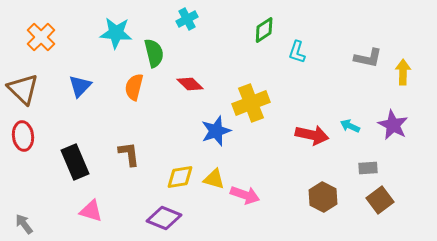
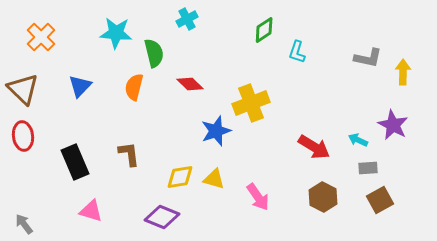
cyan arrow: moved 8 px right, 14 px down
red arrow: moved 2 px right, 12 px down; rotated 20 degrees clockwise
pink arrow: moved 13 px right, 2 px down; rotated 36 degrees clockwise
brown square: rotated 8 degrees clockwise
purple diamond: moved 2 px left, 1 px up
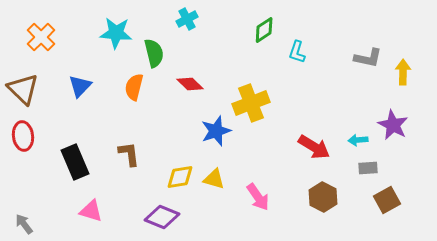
cyan arrow: rotated 30 degrees counterclockwise
brown square: moved 7 px right
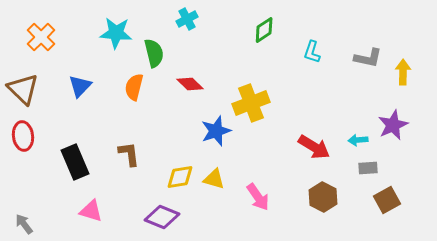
cyan L-shape: moved 15 px right
purple star: rotated 20 degrees clockwise
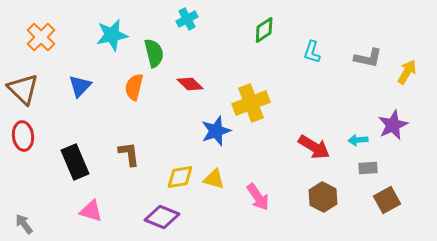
cyan star: moved 4 px left, 2 px down; rotated 16 degrees counterclockwise
yellow arrow: moved 4 px right; rotated 30 degrees clockwise
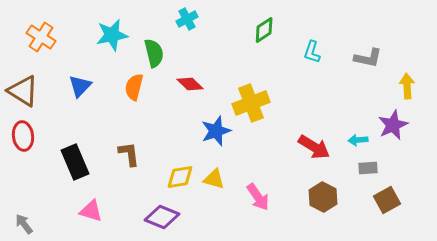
orange cross: rotated 12 degrees counterclockwise
yellow arrow: moved 14 px down; rotated 35 degrees counterclockwise
brown triangle: moved 2 px down; rotated 12 degrees counterclockwise
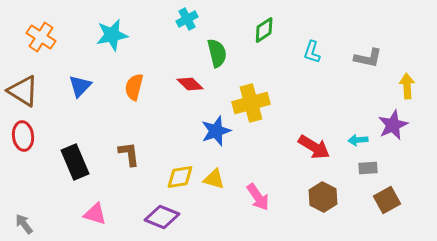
green semicircle: moved 63 px right
yellow cross: rotated 6 degrees clockwise
pink triangle: moved 4 px right, 3 px down
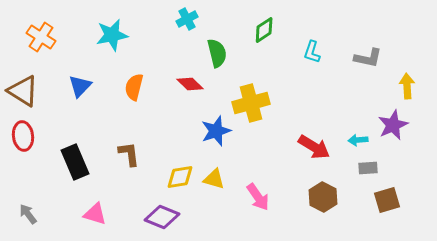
brown square: rotated 12 degrees clockwise
gray arrow: moved 4 px right, 10 px up
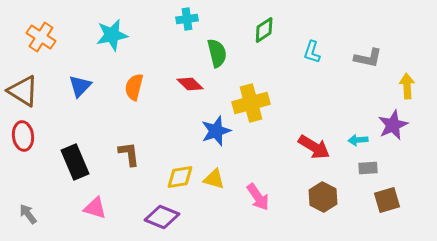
cyan cross: rotated 20 degrees clockwise
pink triangle: moved 6 px up
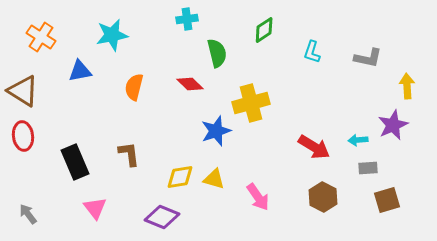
blue triangle: moved 15 px up; rotated 35 degrees clockwise
pink triangle: rotated 35 degrees clockwise
